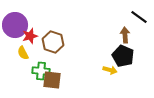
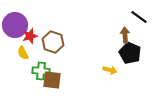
black pentagon: moved 7 px right, 3 px up
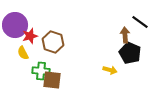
black line: moved 1 px right, 5 px down
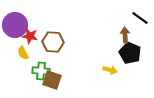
black line: moved 4 px up
red star: rotated 28 degrees clockwise
brown hexagon: rotated 15 degrees counterclockwise
brown square: rotated 12 degrees clockwise
